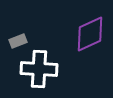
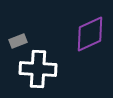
white cross: moved 1 px left
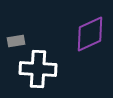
gray rectangle: moved 2 px left; rotated 12 degrees clockwise
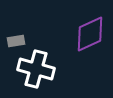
white cross: moved 2 px left; rotated 12 degrees clockwise
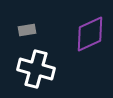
gray rectangle: moved 11 px right, 11 px up
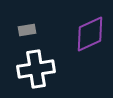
white cross: rotated 24 degrees counterclockwise
